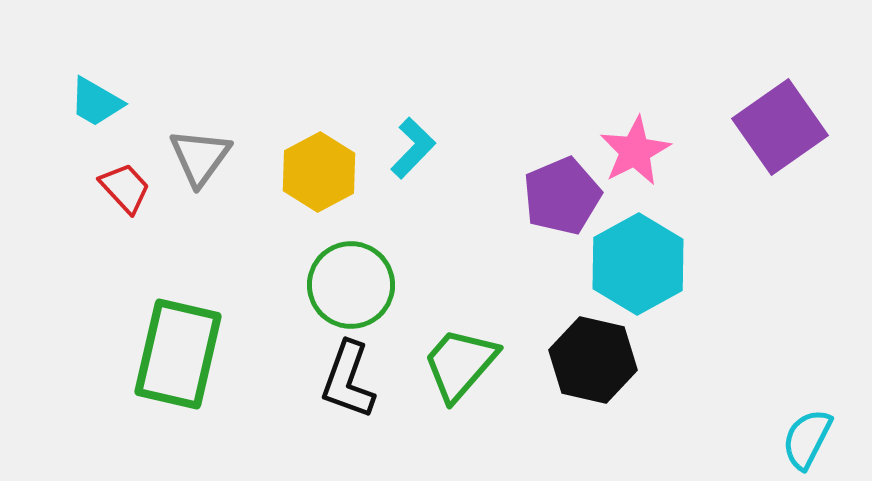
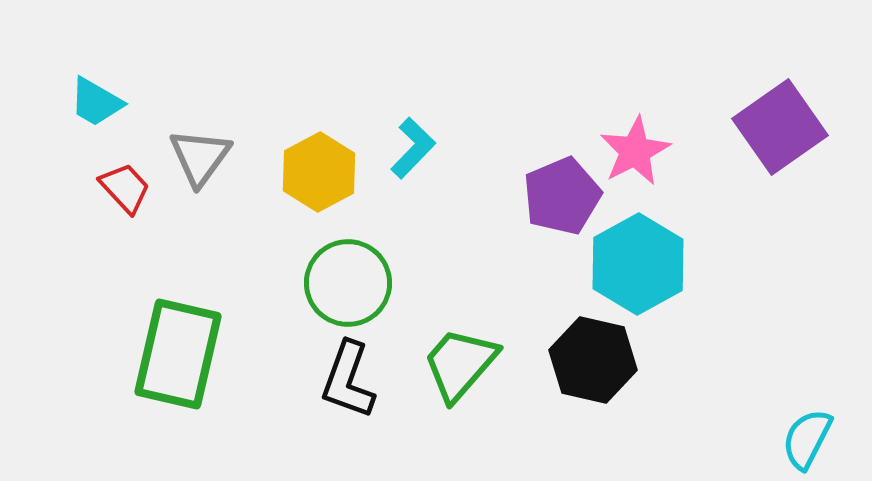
green circle: moved 3 px left, 2 px up
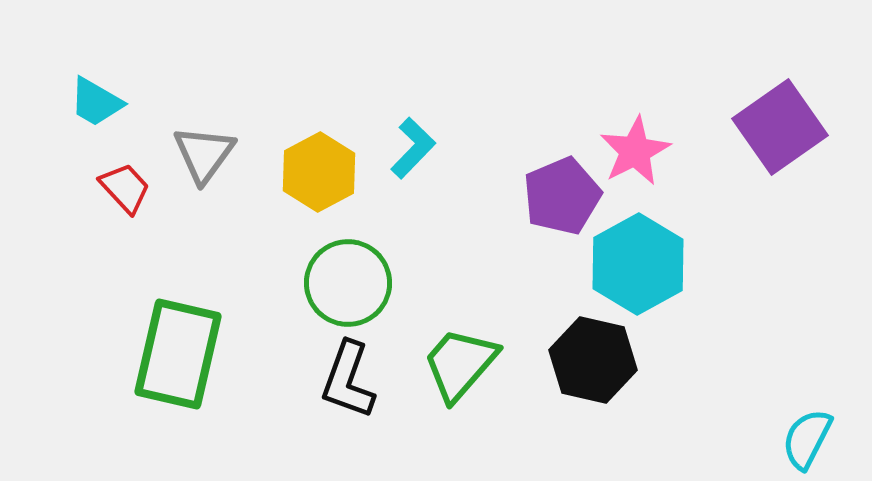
gray triangle: moved 4 px right, 3 px up
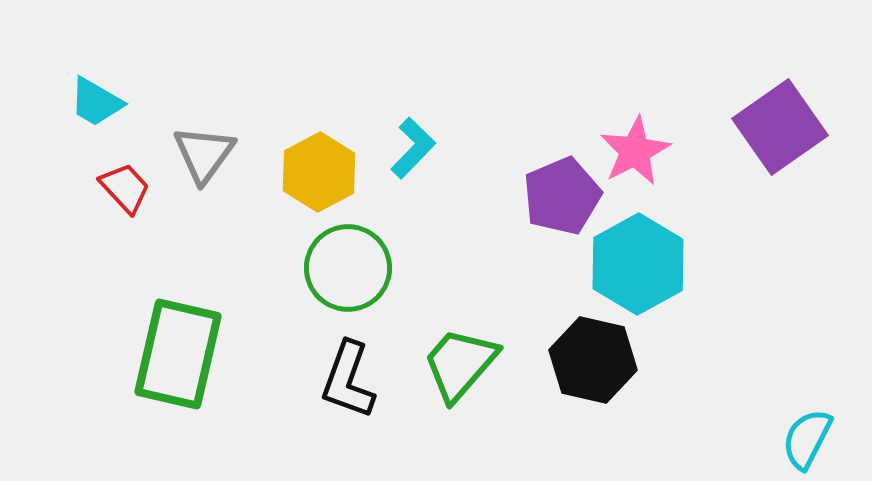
green circle: moved 15 px up
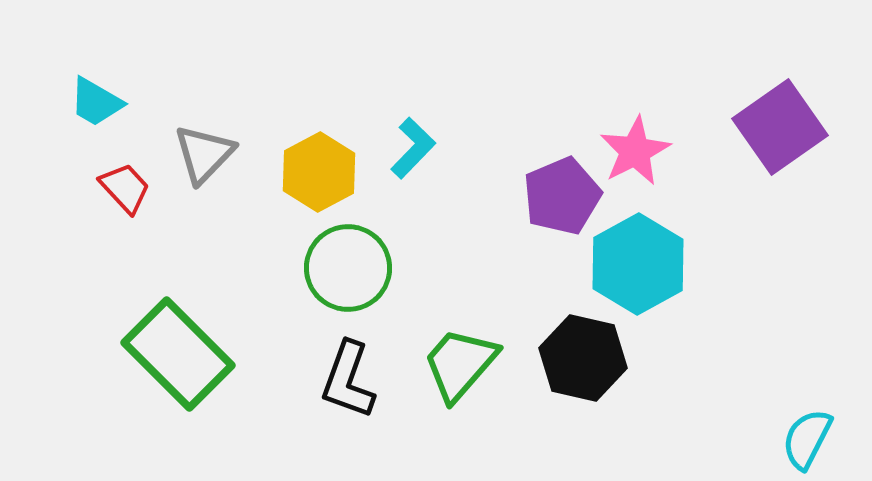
gray triangle: rotated 8 degrees clockwise
green rectangle: rotated 58 degrees counterclockwise
black hexagon: moved 10 px left, 2 px up
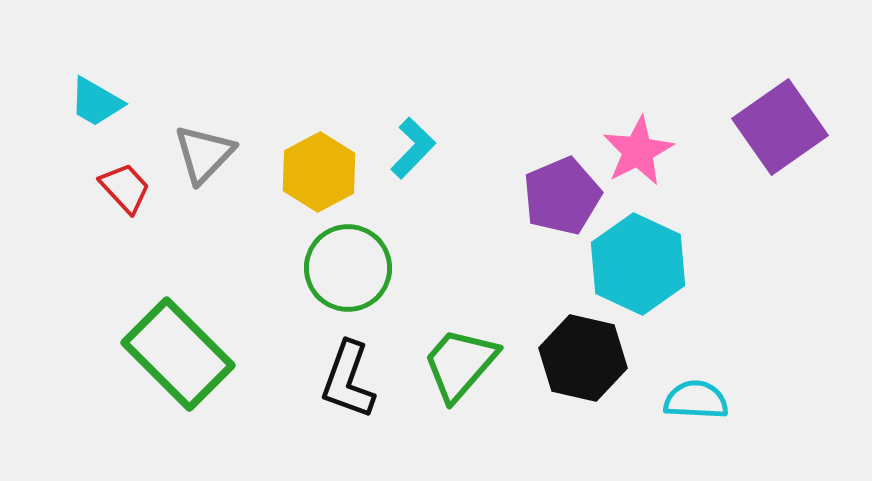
pink star: moved 3 px right
cyan hexagon: rotated 6 degrees counterclockwise
cyan semicircle: moved 111 px left, 39 px up; rotated 66 degrees clockwise
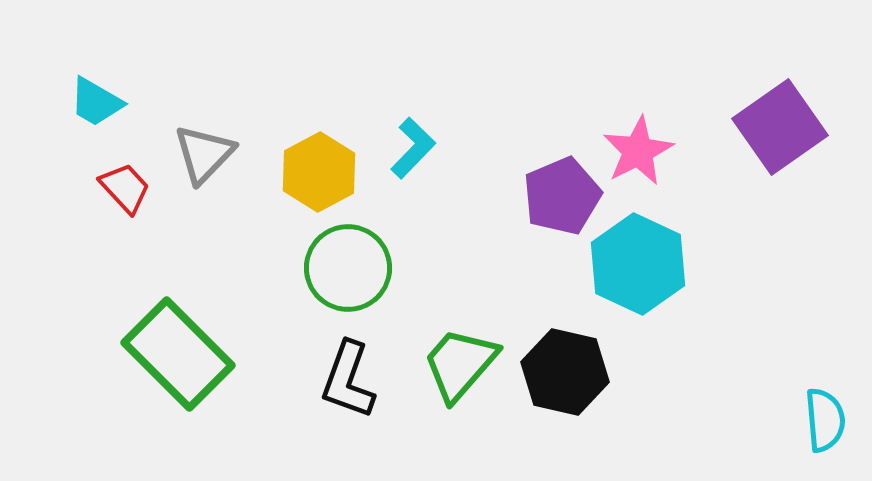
black hexagon: moved 18 px left, 14 px down
cyan semicircle: moved 129 px right, 20 px down; rotated 82 degrees clockwise
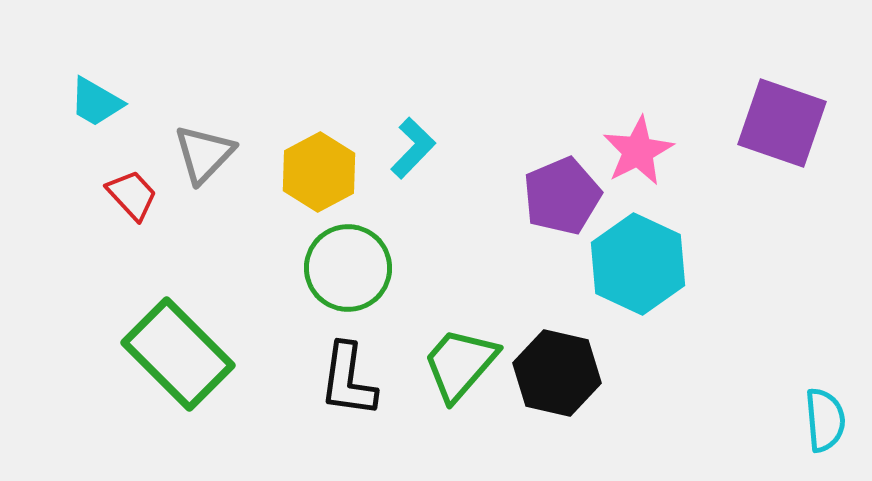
purple square: moved 2 px right, 4 px up; rotated 36 degrees counterclockwise
red trapezoid: moved 7 px right, 7 px down
black hexagon: moved 8 px left, 1 px down
black L-shape: rotated 12 degrees counterclockwise
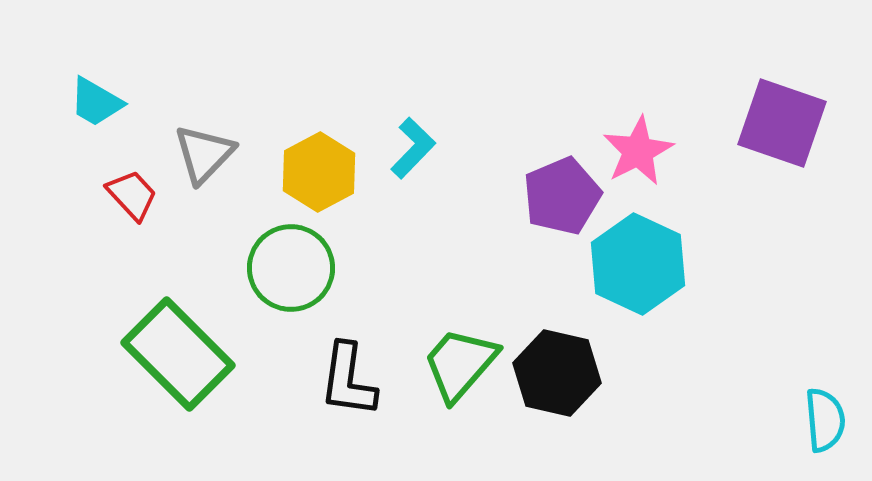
green circle: moved 57 px left
